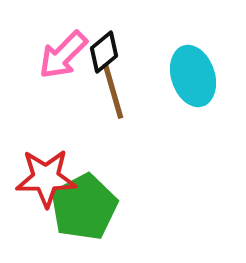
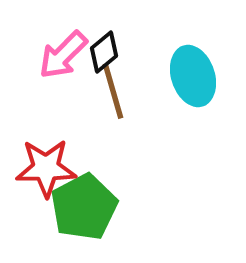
red star: moved 10 px up
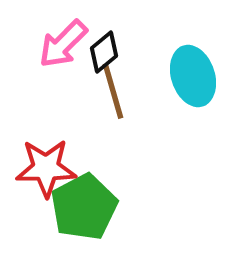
pink arrow: moved 11 px up
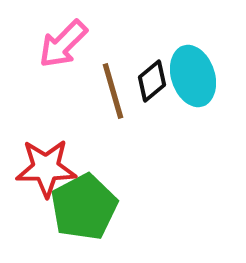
black diamond: moved 48 px right, 29 px down
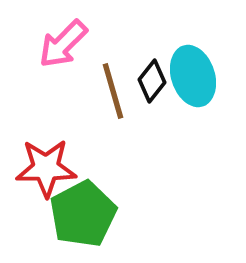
black diamond: rotated 12 degrees counterclockwise
green pentagon: moved 1 px left, 7 px down
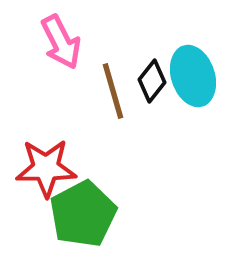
pink arrow: moved 2 px left, 2 px up; rotated 72 degrees counterclockwise
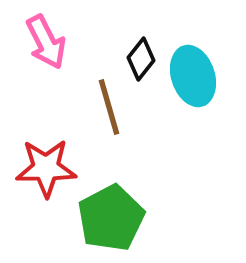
pink arrow: moved 15 px left
black diamond: moved 11 px left, 22 px up
brown line: moved 4 px left, 16 px down
green pentagon: moved 28 px right, 4 px down
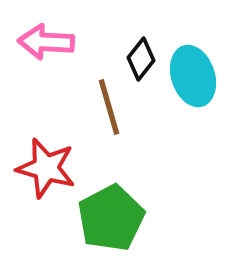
pink arrow: rotated 120 degrees clockwise
red star: rotated 16 degrees clockwise
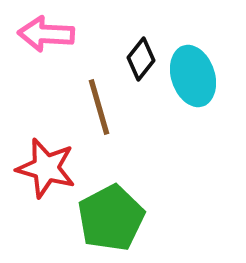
pink arrow: moved 8 px up
brown line: moved 10 px left
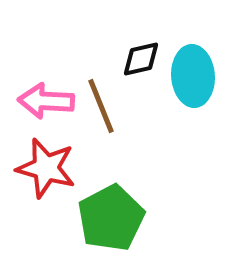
pink arrow: moved 67 px down
black diamond: rotated 39 degrees clockwise
cyan ellipse: rotated 14 degrees clockwise
brown line: moved 2 px right, 1 px up; rotated 6 degrees counterclockwise
